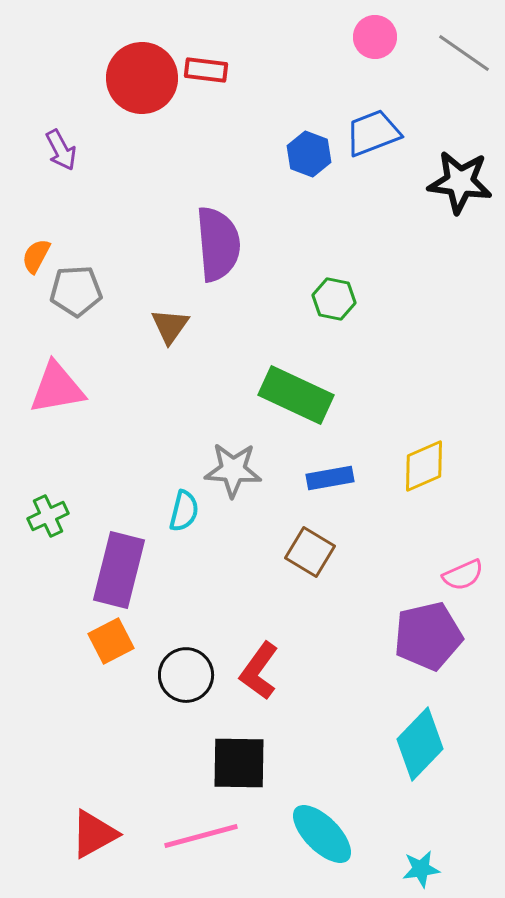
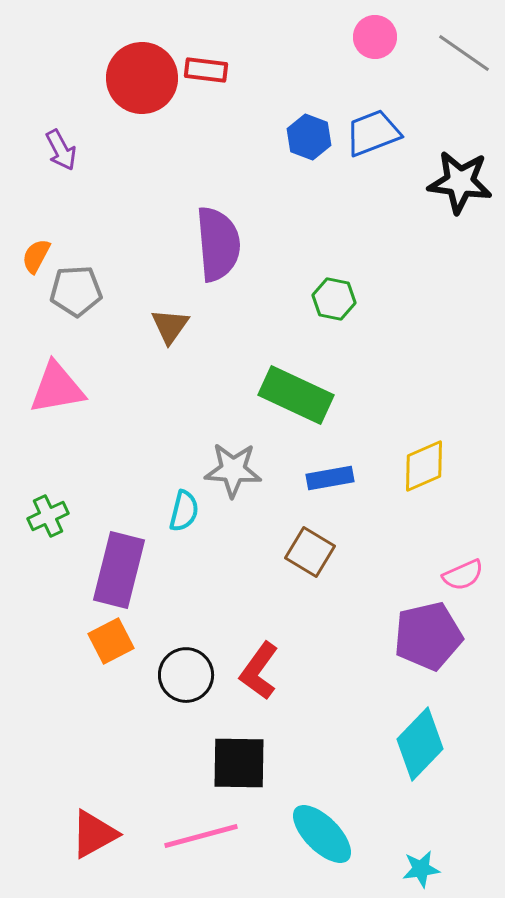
blue hexagon: moved 17 px up
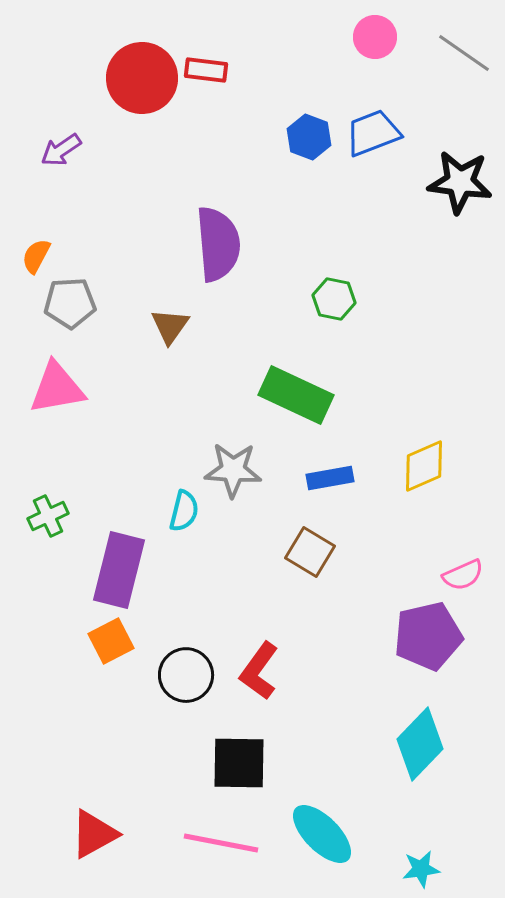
purple arrow: rotated 84 degrees clockwise
gray pentagon: moved 6 px left, 12 px down
pink line: moved 20 px right, 7 px down; rotated 26 degrees clockwise
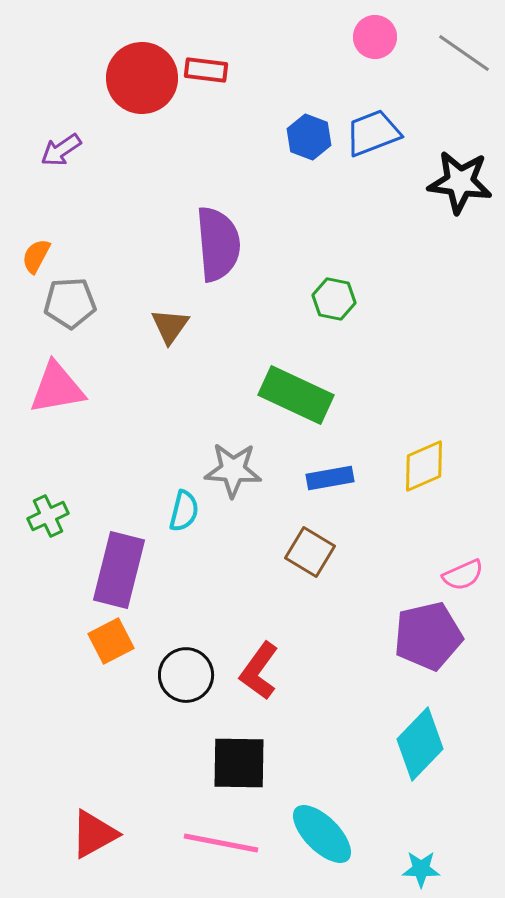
cyan star: rotated 9 degrees clockwise
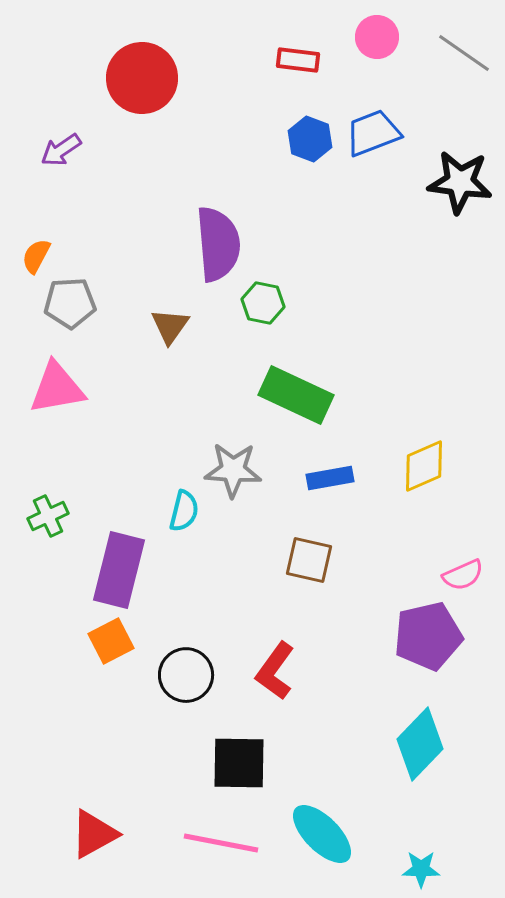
pink circle: moved 2 px right
red rectangle: moved 92 px right, 10 px up
blue hexagon: moved 1 px right, 2 px down
green hexagon: moved 71 px left, 4 px down
brown square: moved 1 px left, 8 px down; rotated 18 degrees counterclockwise
red L-shape: moved 16 px right
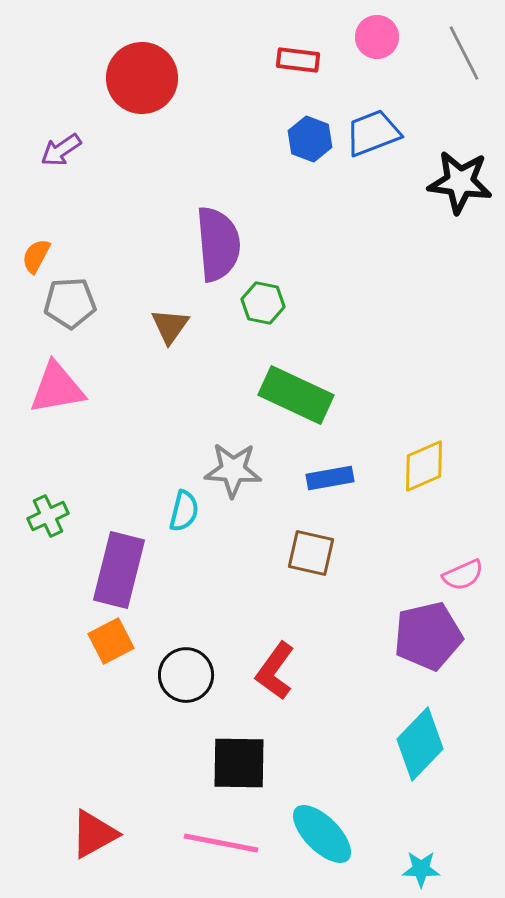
gray line: rotated 28 degrees clockwise
brown square: moved 2 px right, 7 px up
